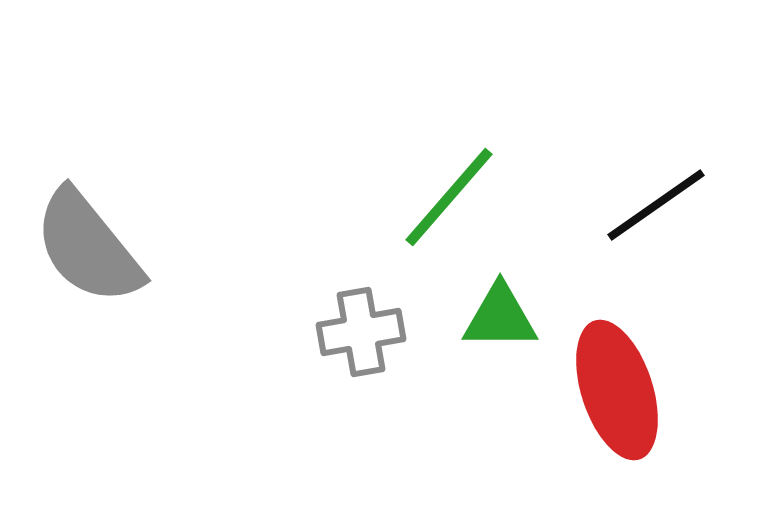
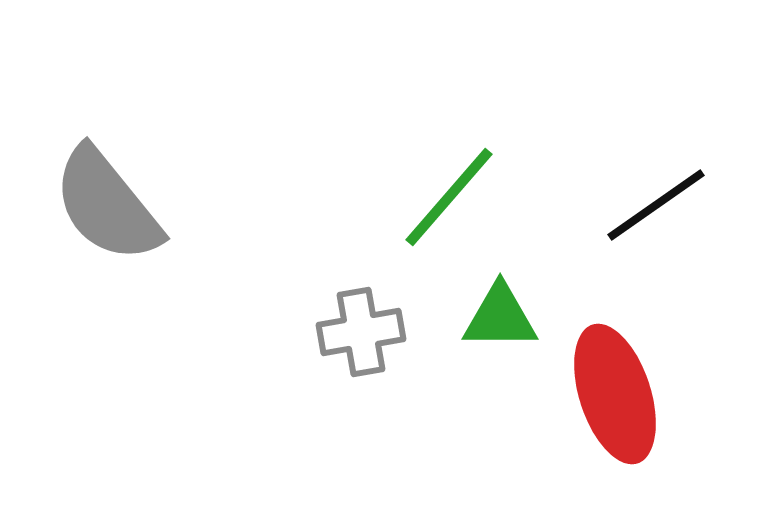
gray semicircle: moved 19 px right, 42 px up
red ellipse: moved 2 px left, 4 px down
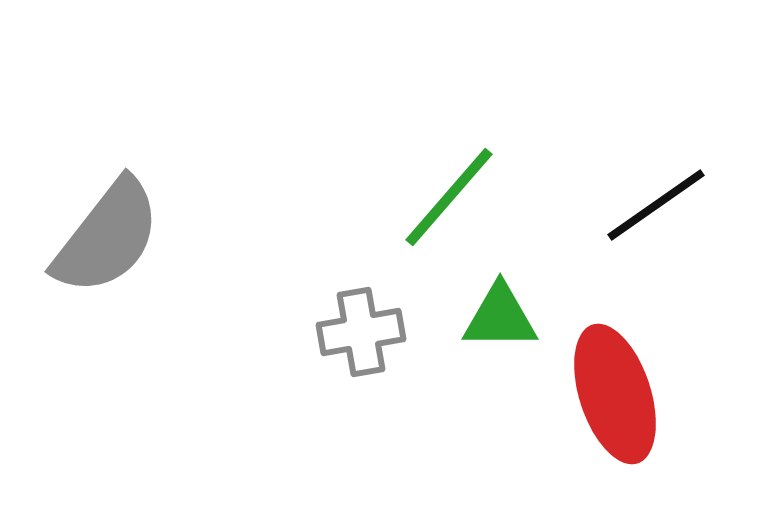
gray semicircle: moved 32 px down; rotated 103 degrees counterclockwise
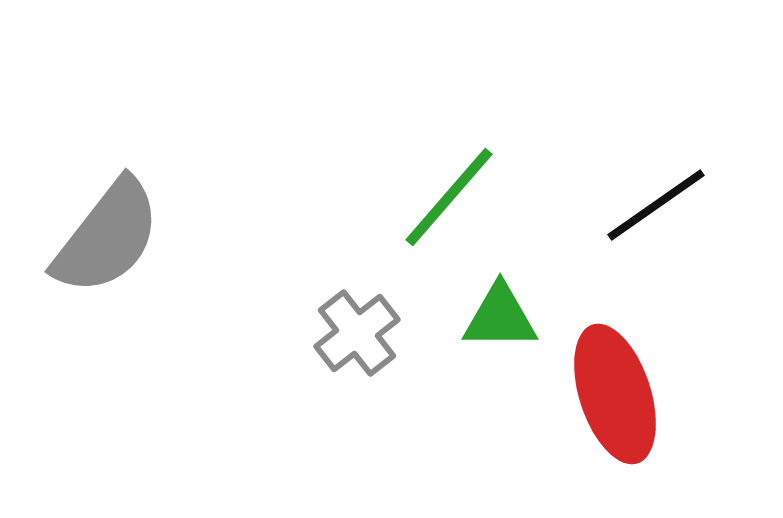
gray cross: moved 4 px left, 1 px down; rotated 28 degrees counterclockwise
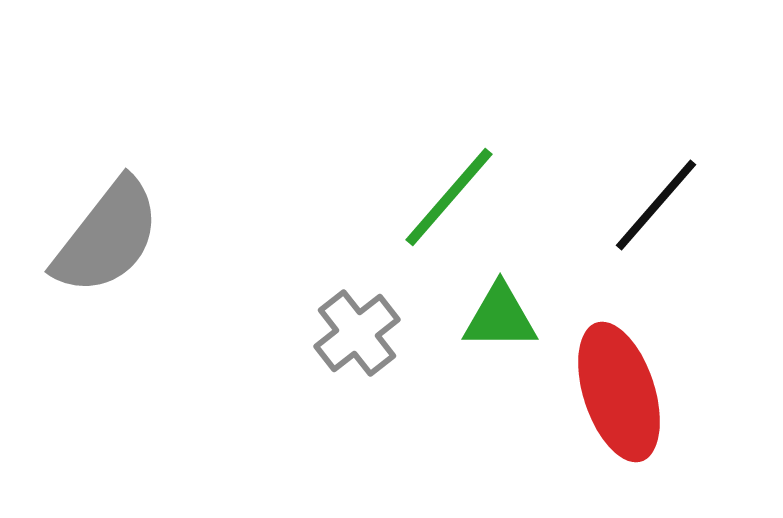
black line: rotated 14 degrees counterclockwise
red ellipse: moved 4 px right, 2 px up
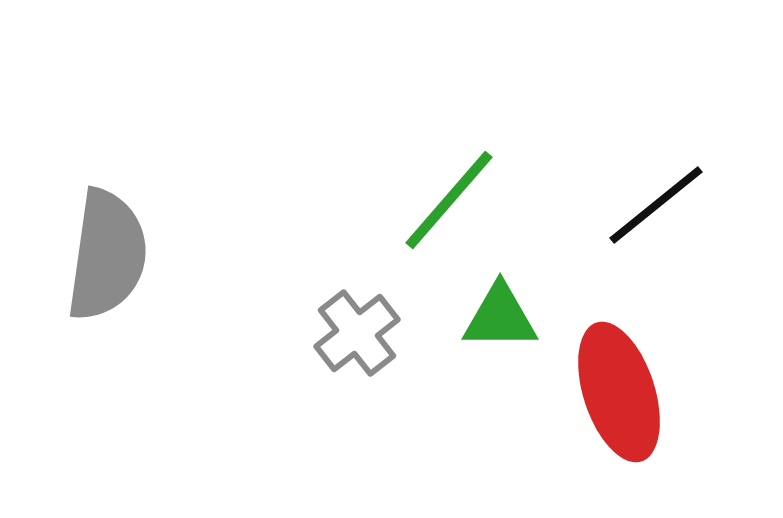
green line: moved 3 px down
black line: rotated 10 degrees clockwise
gray semicircle: moved 18 px down; rotated 30 degrees counterclockwise
